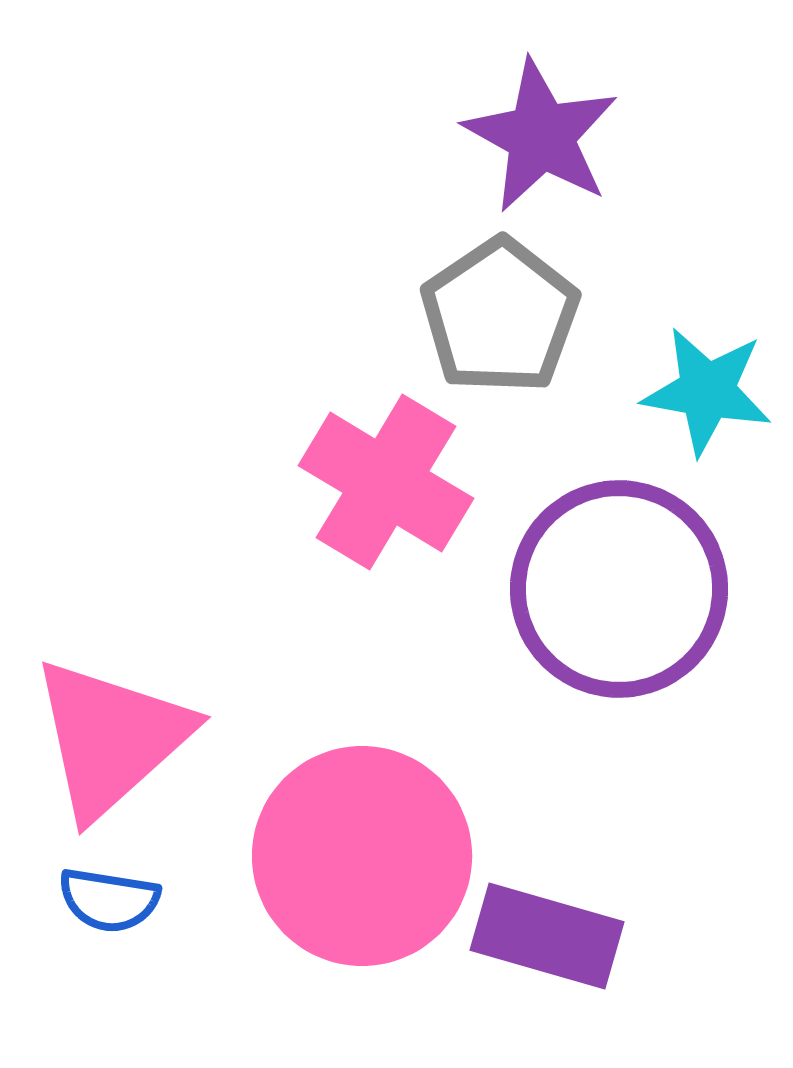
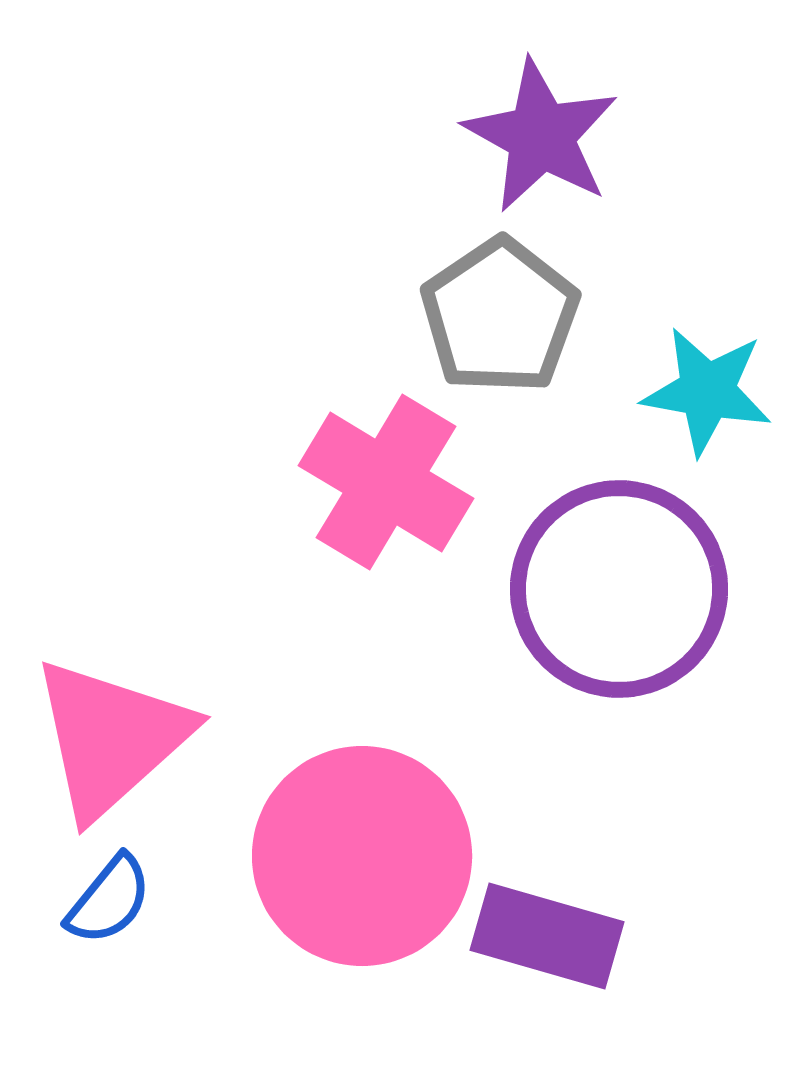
blue semicircle: rotated 60 degrees counterclockwise
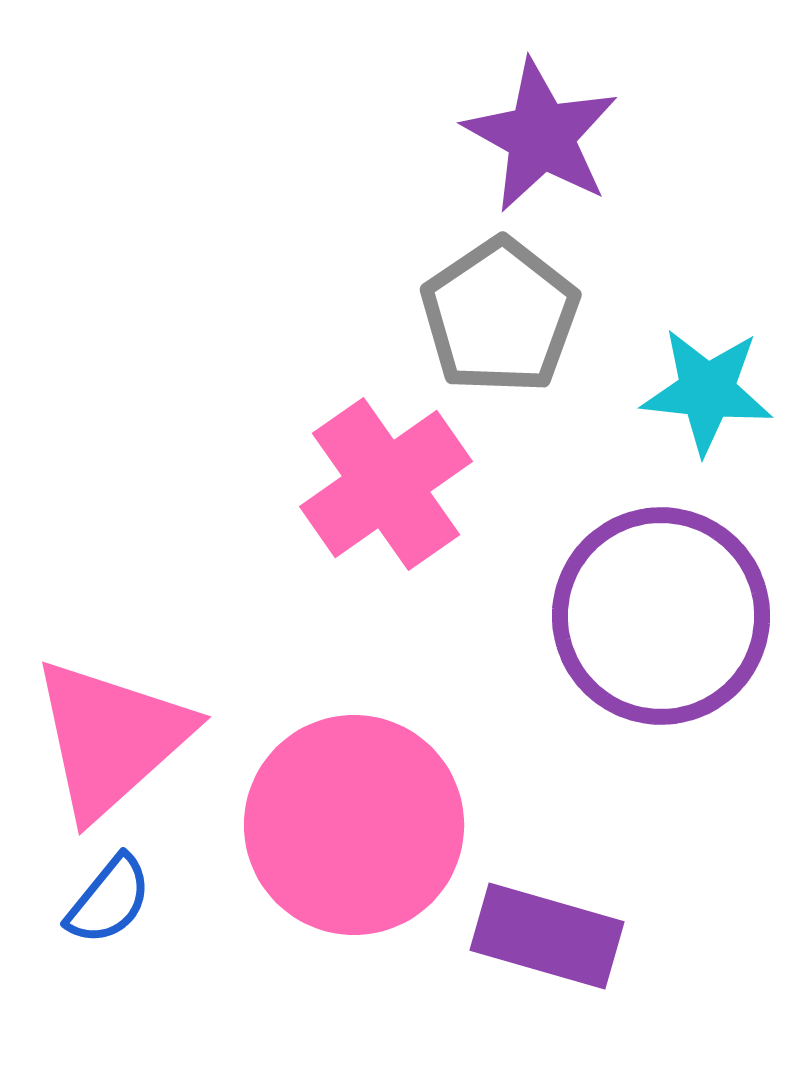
cyan star: rotated 4 degrees counterclockwise
pink cross: moved 2 px down; rotated 24 degrees clockwise
purple circle: moved 42 px right, 27 px down
pink circle: moved 8 px left, 31 px up
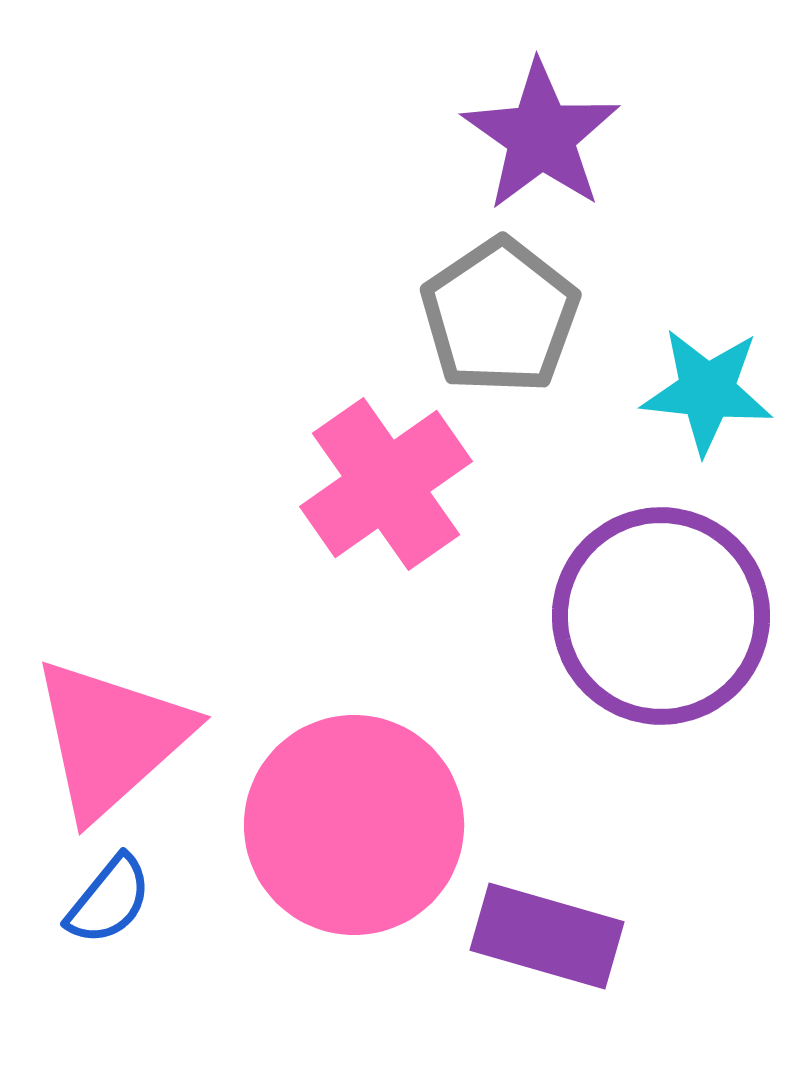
purple star: rotated 6 degrees clockwise
